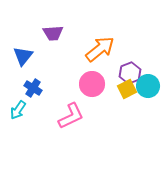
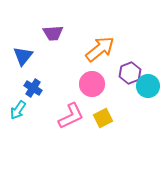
yellow square: moved 24 px left, 29 px down
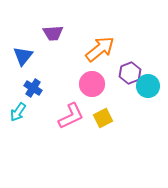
cyan arrow: moved 2 px down
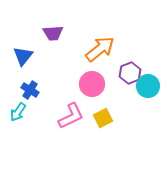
blue cross: moved 3 px left, 2 px down
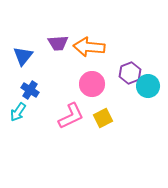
purple trapezoid: moved 5 px right, 10 px down
orange arrow: moved 11 px left, 2 px up; rotated 136 degrees counterclockwise
